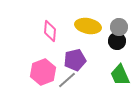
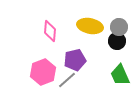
yellow ellipse: moved 2 px right
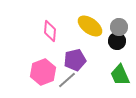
yellow ellipse: rotated 25 degrees clockwise
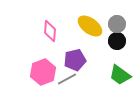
gray circle: moved 2 px left, 3 px up
green trapezoid: rotated 30 degrees counterclockwise
gray line: moved 1 px up; rotated 12 degrees clockwise
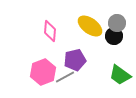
gray circle: moved 1 px up
black circle: moved 3 px left, 5 px up
gray line: moved 2 px left, 2 px up
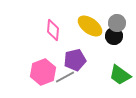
pink diamond: moved 3 px right, 1 px up
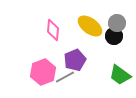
purple pentagon: rotated 10 degrees counterclockwise
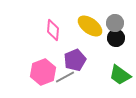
gray circle: moved 2 px left
black circle: moved 2 px right, 2 px down
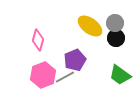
pink diamond: moved 15 px left, 10 px down; rotated 10 degrees clockwise
pink hexagon: moved 3 px down
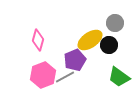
yellow ellipse: moved 14 px down; rotated 70 degrees counterclockwise
black circle: moved 7 px left, 7 px down
green trapezoid: moved 1 px left, 2 px down
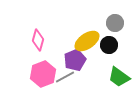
yellow ellipse: moved 3 px left, 1 px down
pink hexagon: moved 1 px up
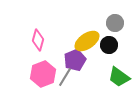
gray line: rotated 30 degrees counterclockwise
